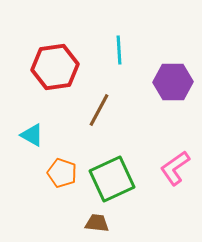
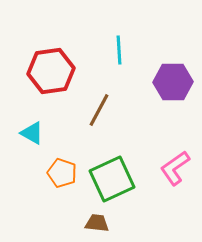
red hexagon: moved 4 px left, 4 px down
cyan triangle: moved 2 px up
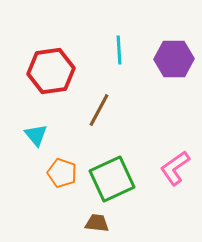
purple hexagon: moved 1 px right, 23 px up
cyan triangle: moved 4 px right, 2 px down; rotated 20 degrees clockwise
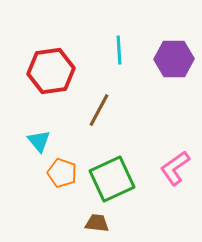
cyan triangle: moved 3 px right, 6 px down
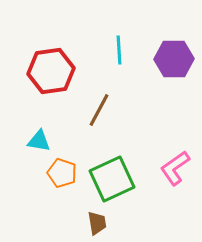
cyan triangle: rotated 40 degrees counterclockwise
brown trapezoid: rotated 75 degrees clockwise
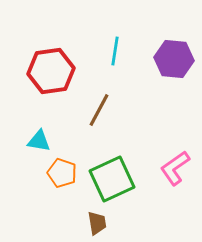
cyan line: moved 4 px left, 1 px down; rotated 12 degrees clockwise
purple hexagon: rotated 6 degrees clockwise
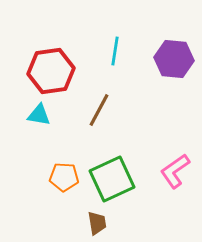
cyan triangle: moved 26 px up
pink L-shape: moved 3 px down
orange pentagon: moved 2 px right, 4 px down; rotated 16 degrees counterclockwise
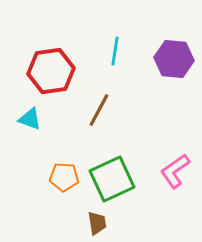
cyan triangle: moved 9 px left, 4 px down; rotated 10 degrees clockwise
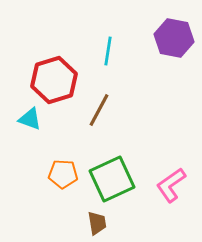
cyan line: moved 7 px left
purple hexagon: moved 21 px up; rotated 6 degrees clockwise
red hexagon: moved 3 px right, 9 px down; rotated 9 degrees counterclockwise
pink L-shape: moved 4 px left, 14 px down
orange pentagon: moved 1 px left, 3 px up
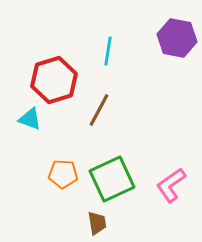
purple hexagon: moved 3 px right
